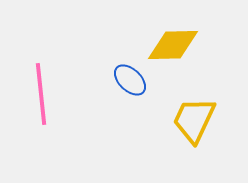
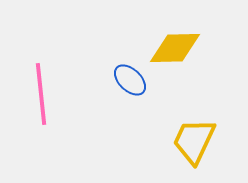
yellow diamond: moved 2 px right, 3 px down
yellow trapezoid: moved 21 px down
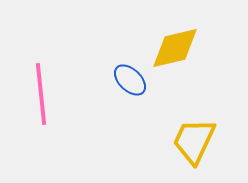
yellow diamond: rotated 12 degrees counterclockwise
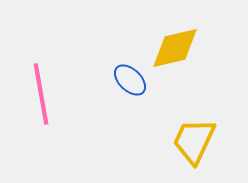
pink line: rotated 4 degrees counterclockwise
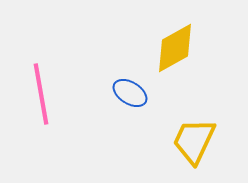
yellow diamond: rotated 16 degrees counterclockwise
blue ellipse: moved 13 px down; rotated 12 degrees counterclockwise
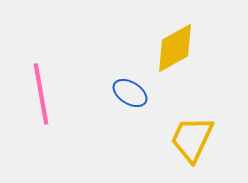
yellow trapezoid: moved 2 px left, 2 px up
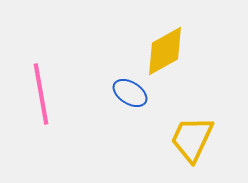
yellow diamond: moved 10 px left, 3 px down
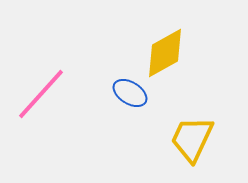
yellow diamond: moved 2 px down
pink line: rotated 52 degrees clockwise
